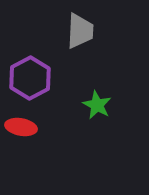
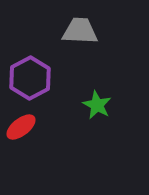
gray trapezoid: rotated 90 degrees counterclockwise
red ellipse: rotated 48 degrees counterclockwise
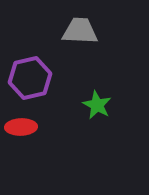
purple hexagon: rotated 15 degrees clockwise
red ellipse: rotated 36 degrees clockwise
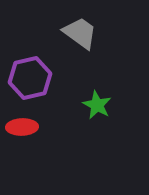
gray trapezoid: moved 2 px down; rotated 33 degrees clockwise
red ellipse: moved 1 px right
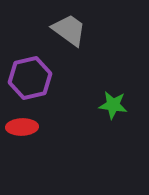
gray trapezoid: moved 11 px left, 3 px up
green star: moved 16 px right; rotated 20 degrees counterclockwise
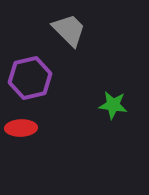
gray trapezoid: rotated 9 degrees clockwise
red ellipse: moved 1 px left, 1 px down
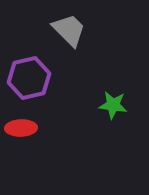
purple hexagon: moved 1 px left
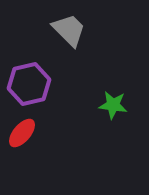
purple hexagon: moved 6 px down
red ellipse: moved 1 px right, 5 px down; rotated 48 degrees counterclockwise
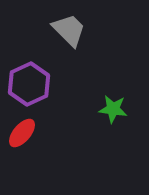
purple hexagon: rotated 12 degrees counterclockwise
green star: moved 4 px down
